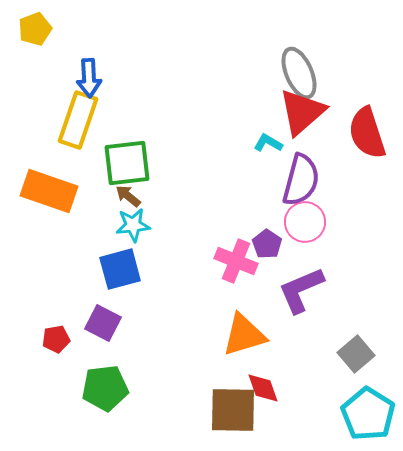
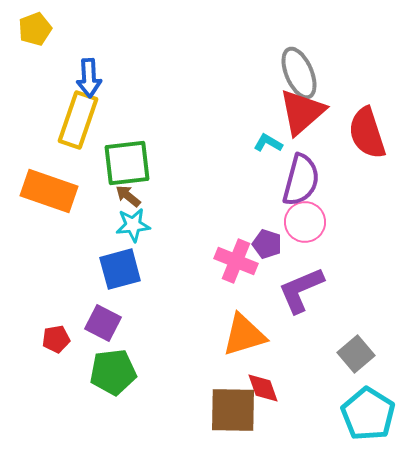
purple pentagon: rotated 16 degrees counterclockwise
green pentagon: moved 8 px right, 16 px up
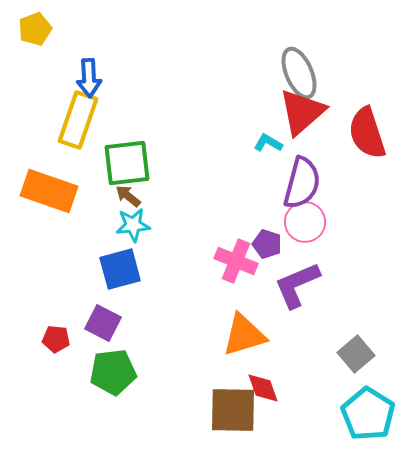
purple semicircle: moved 1 px right, 3 px down
purple L-shape: moved 4 px left, 5 px up
red pentagon: rotated 16 degrees clockwise
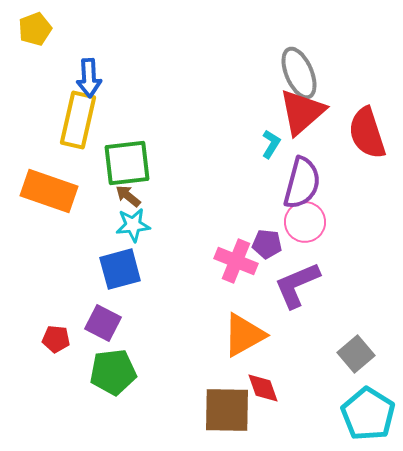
yellow rectangle: rotated 6 degrees counterclockwise
cyan L-shape: moved 3 px right, 1 px down; rotated 92 degrees clockwise
purple pentagon: rotated 12 degrees counterclockwise
orange triangle: rotated 12 degrees counterclockwise
brown square: moved 6 px left
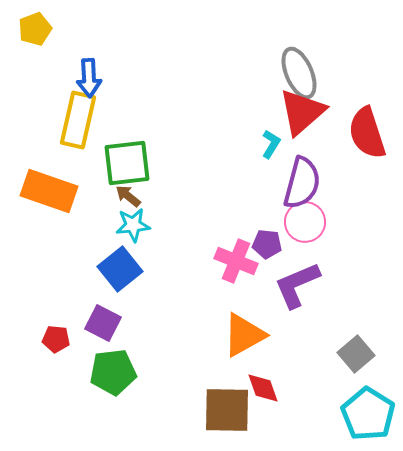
blue square: rotated 24 degrees counterclockwise
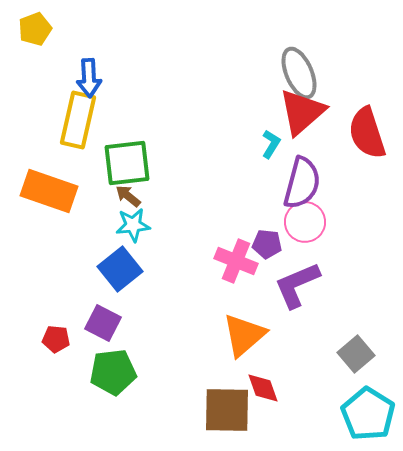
orange triangle: rotated 12 degrees counterclockwise
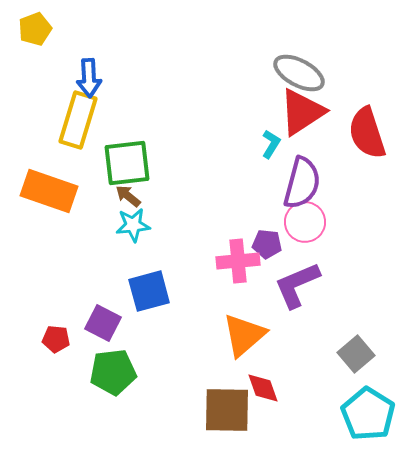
gray ellipse: rotated 39 degrees counterclockwise
red triangle: rotated 8 degrees clockwise
yellow rectangle: rotated 4 degrees clockwise
pink cross: moved 2 px right; rotated 27 degrees counterclockwise
blue square: moved 29 px right, 22 px down; rotated 24 degrees clockwise
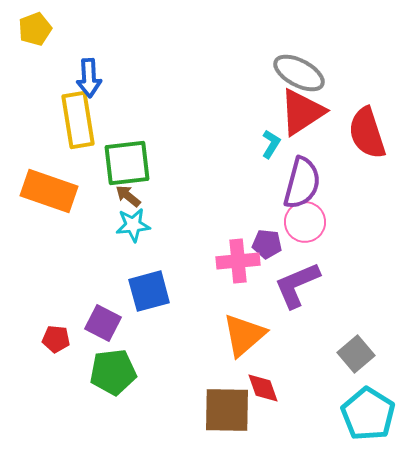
yellow rectangle: rotated 26 degrees counterclockwise
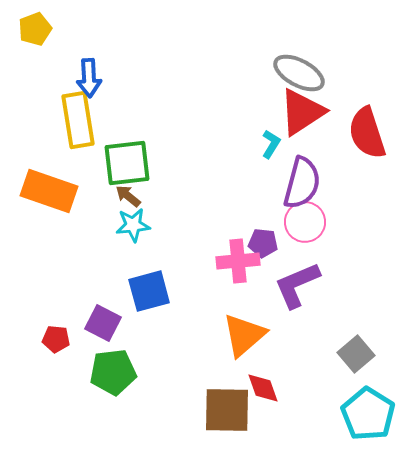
purple pentagon: moved 4 px left, 1 px up
